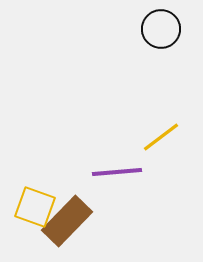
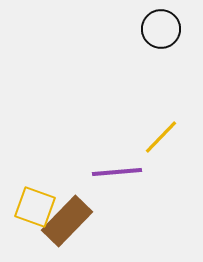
yellow line: rotated 9 degrees counterclockwise
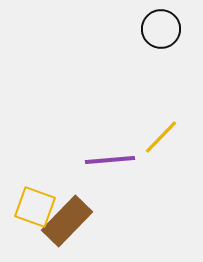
purple line: moved 7 px left, 12 px up
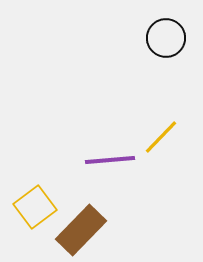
black circle: moved 5 px right, 9 px down
yellow square: rotated 33 degrees clockwise
brown rectangle: moved 14 px right, 9 px down
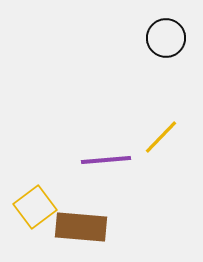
purple line: moved 4 px left
brown rectangle: moved 3 px up; rotated 51 degrees clockwise
